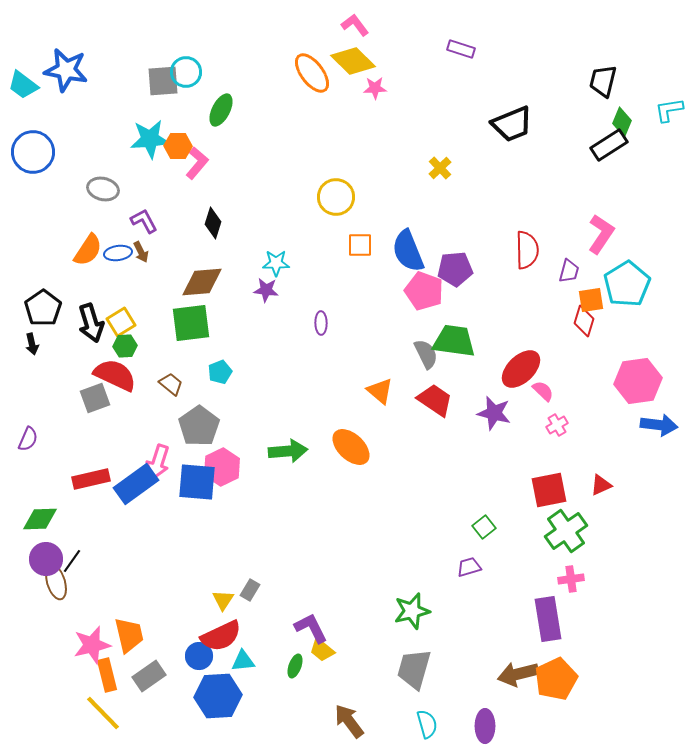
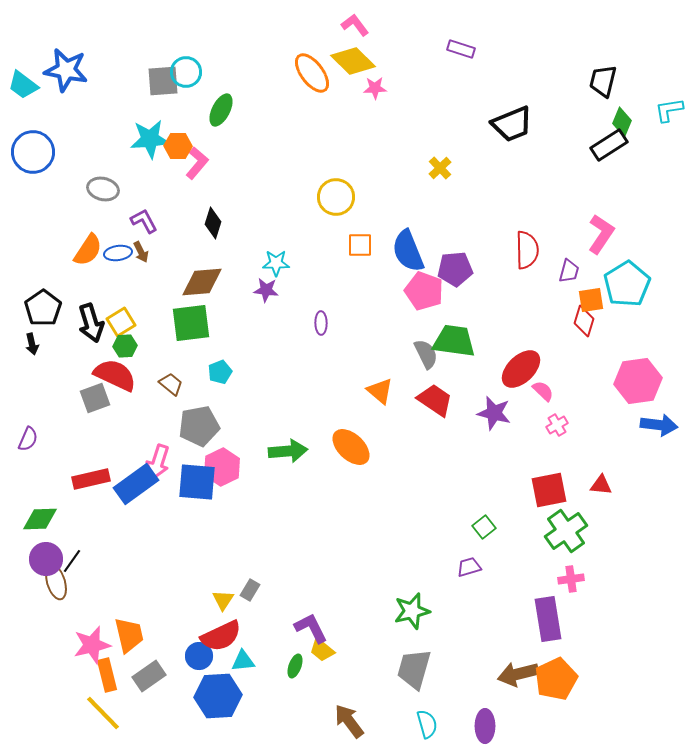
gray pentagon at (199, 426): rotated 24 degrees clockwise
red triangle at (601, 485): rotated 30 degrees clockwise
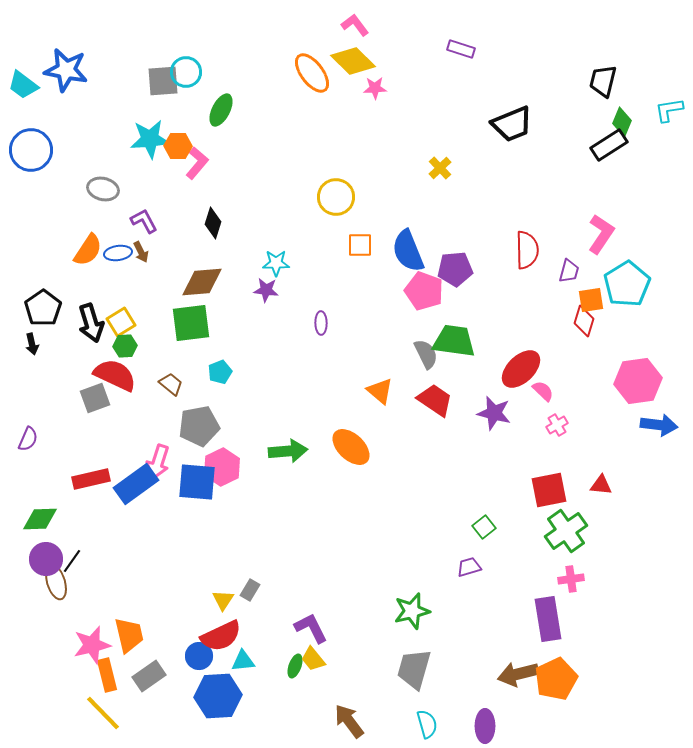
blue circle at (33, 152): moved 2 px left, 2 px up
yellow trapezoid at (322, 650): moved 9 px left, 9 px down; rotated 12 degrees clockwise
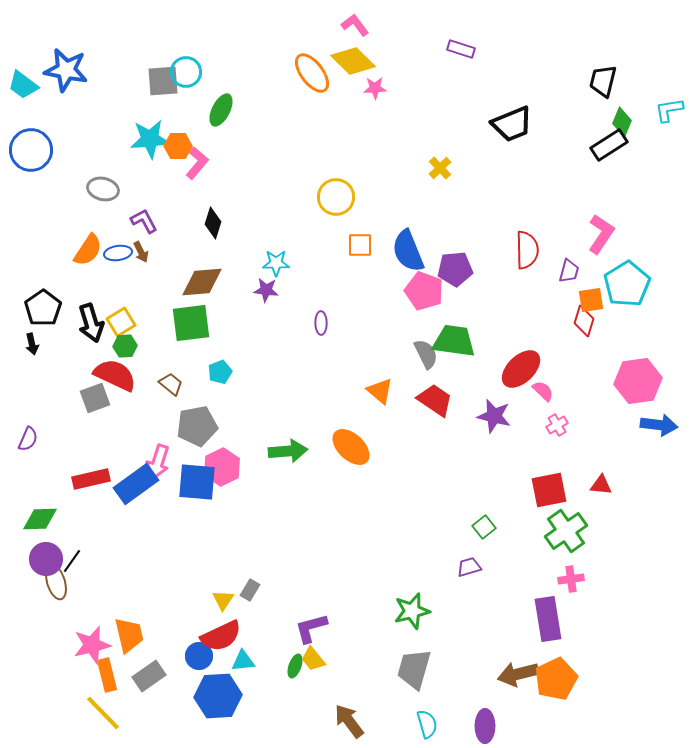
purple star at (494, 413): moved 3 px down
gray pentagon at (199, 426): moved 2 px left
purple L-shape at (311, 628): rotated 78 degrees counterclockwise
